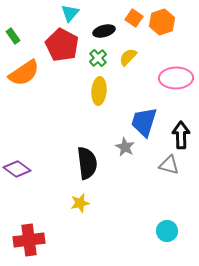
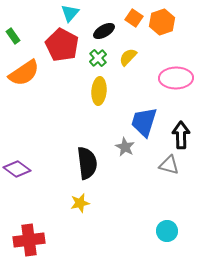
black ellipse: rotated 15 degrees counterclockwise
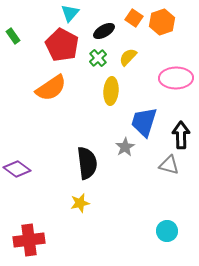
orange semicircle: moved 27 px right, 15 px down
yellow ellipse: moved 12 px right
gray star: rotated 12 degrees clockwise
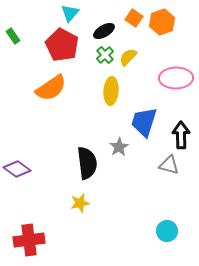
green cross: moved 7 px right, 3 px up
gray star: moved 6 px left
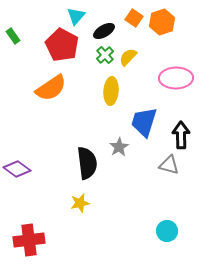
cyan triangle: moved 6 px right, 3 px down
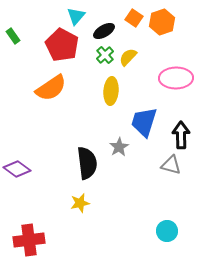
gray triangle: moved 2 px right
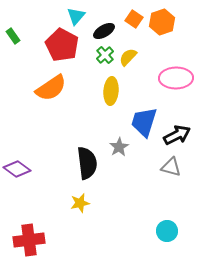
orange square: moved 1 px down
black arrow: moved 4 px left; rotated 64 degrees clockwise
gray triangle: moved 2 px down
